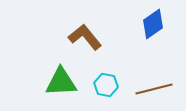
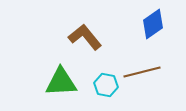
brown line: moved 12 px left, 17 px up
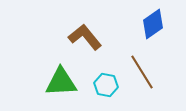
brown line: rotated 72 degrees clockwise
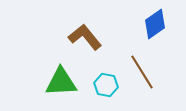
blue diamond: moved 2 px right
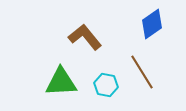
blue diamond: moved 3 px left
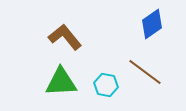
brown L-shape: moved 20 px left
brown line: moved 3 px right; rotated 21 degrees counterclockwise
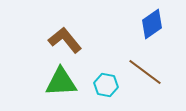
brown L-shape: moved 3 px down
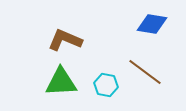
blue diamond: rotated 44 degrees clockwise
brown L-shape: rotated 28 degrees counterclockwise
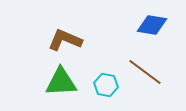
blue diamond: moved 1 px down
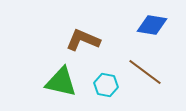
brown L-shape: moved 18 px right
green triangle: rotated 16 degrees clockwise
